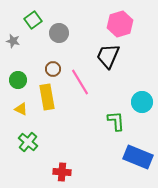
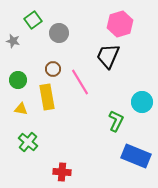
yellow triangle: rotated 16 degrees counterclockwise
green L-shape: rotated 30 degrees clockwise
blue rectangle: moved 2 px left, 1 px up
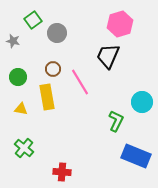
gray circle: moved 2 px left
green circle: moved 3 px up
green cross: moved 4 px left, 6 px down
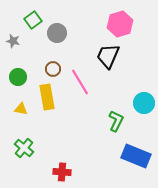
cyan circle: moved 2 px right, 1 px down
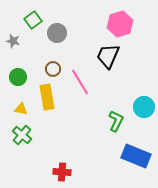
cyan circle: moved 4 px down
green cross: moved 2 px left, 13 px up
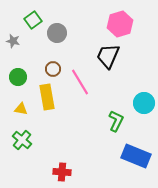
cyan circle: moved 4 px up
green cross: moved 5 px down
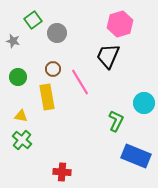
yellow triangle: moved 7 px down
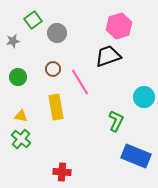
pink hexagon: moved 1 px left, 2 px down
gray star: rotated 24 degrees counterclockwise
black trapezoid: rotated 48 degrees clockwise
yellow rectangle: moved 9 px right, 10 px down
cyan circle: moved 6 px up
green cross: moved 1 px left, 1 px up
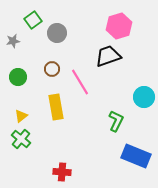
brown circle: moved 1 px left
yellow triangle: rotated 48 degrees counterclockwise
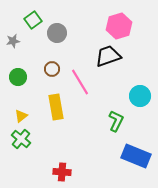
cyan circle: moved 4 px left, 1 px up
